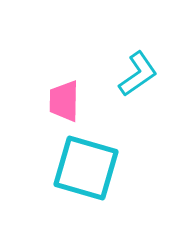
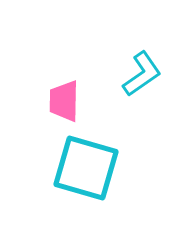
cyan L-shape: moved 4 px right
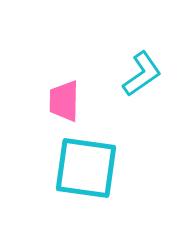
cyan square: rotated 8 degrees counterclockwise
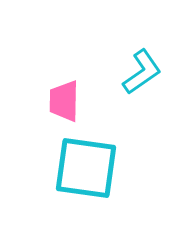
cyan L-shape: moved 2 px up
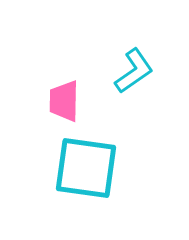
cyan L-shape: moved 8 px left, 1 px up
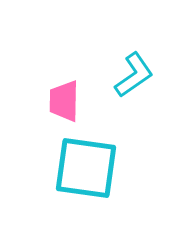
cyan L-shape: moved 4 px down
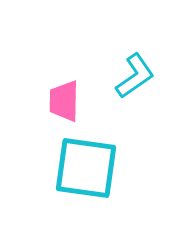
cyan L-shape: moved 1 px right, 1 px down
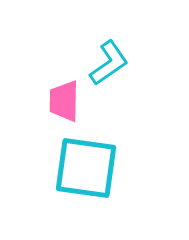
cyan L-shape: moved 26 px left, 13 px up
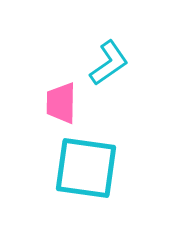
pink trapezoid: moved 3 px left, 2 px down
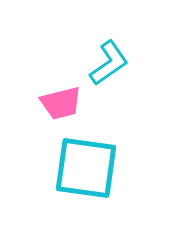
pink trapezoid: rotated 105 degrees counterclockwise
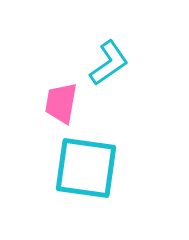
pink trapezoid: rotated 114 degrees clockwise
